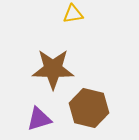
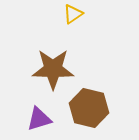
yellow triangle: rotated 25 degrees counterclockwise
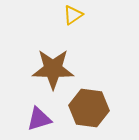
yellow triangle: moved 1 px down
brown hexagon: rotated 6 degrees counterclockwise
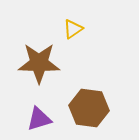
yellow triangle: moved 14 px down
brown star: moved 14 px left, 6 px up
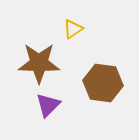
brown hexagon: moved 14 px right, 25 px up
purple triangle: moved 9 px right, 14 px up; rotated 28 degrees counterclockwise
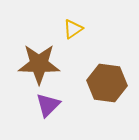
brown star: moved 1 px down
brown hexagon: moved 4 px right
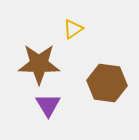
purple triangle: rotated 16 degrees counterclockwise
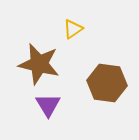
brown star: rotated 12 degrees clockwise
